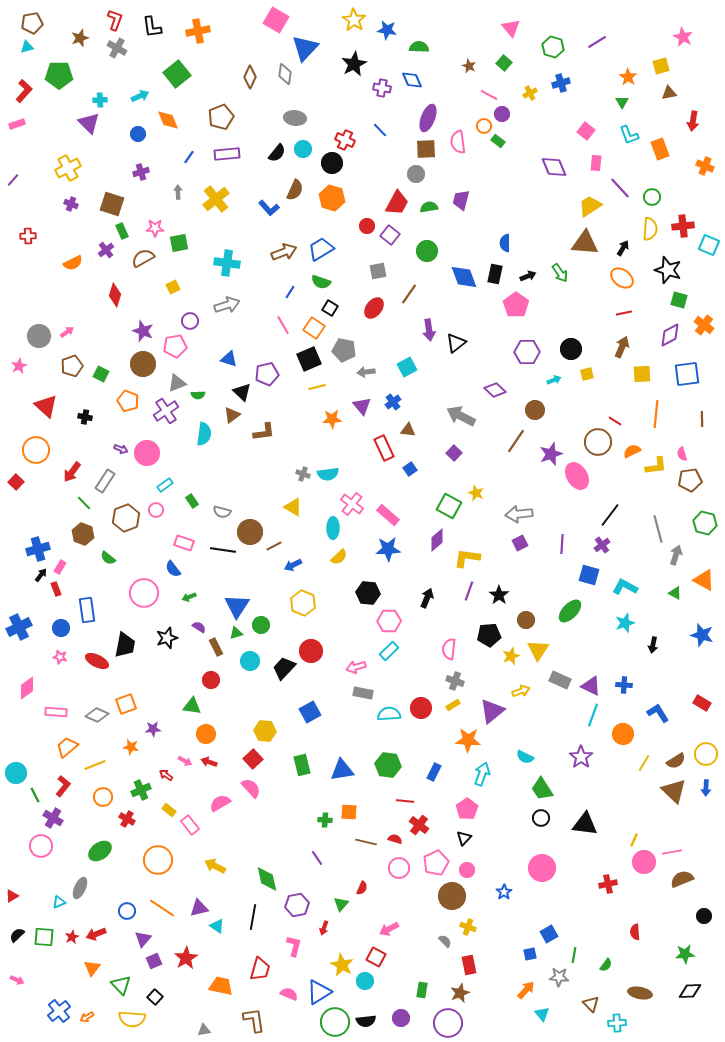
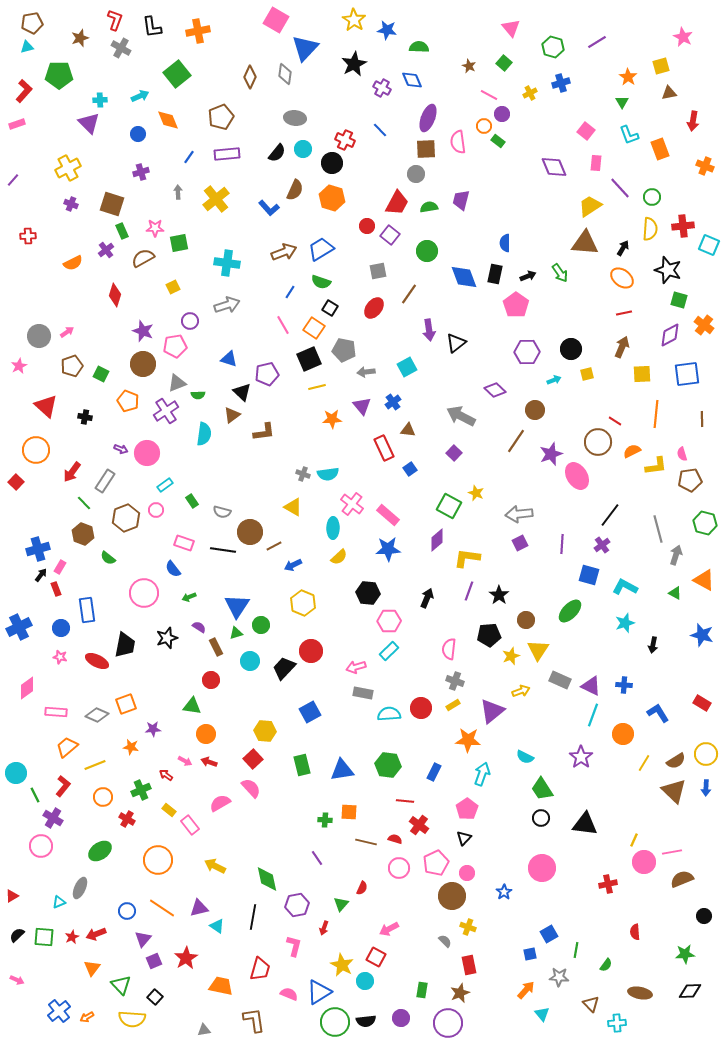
gray cross at (117, 48): moved 4 px right
purple cross at (382, 88): rotated 18 degrees clockwise
pink circle at (467, 870): moved 3 px down
green line at (574, 955): moved 2 px right, 5 px up
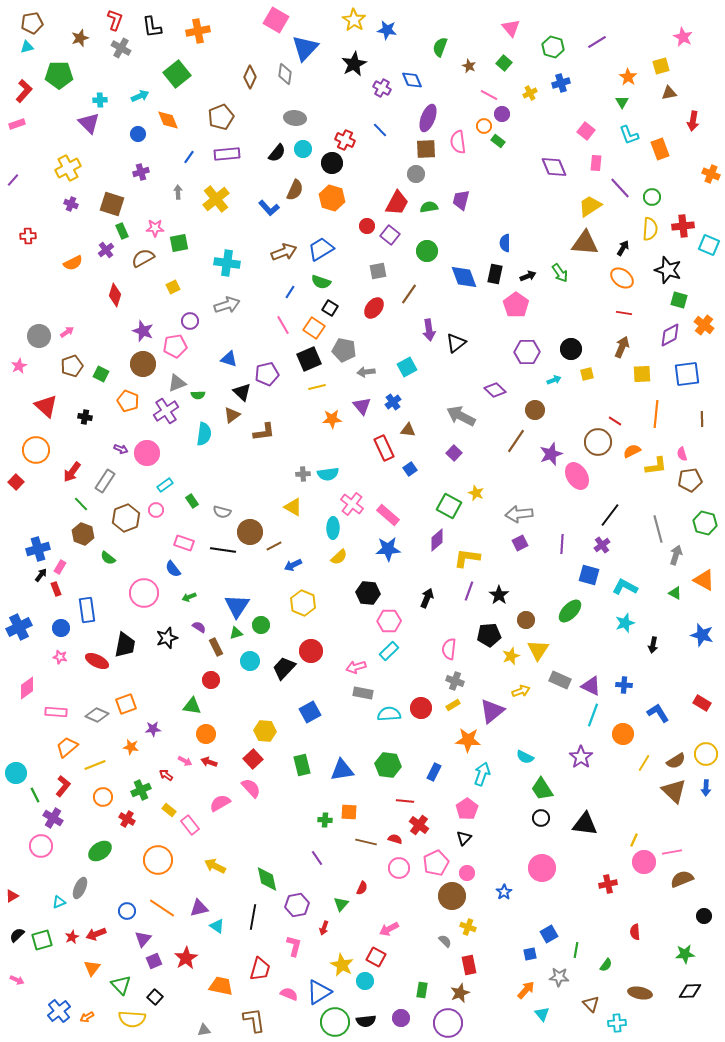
green semicircle at (419, 47): moved 21 px right; rotated 72 degrees counterclockwise
orange cross at (705, 166): moved 6 px right, 8 px down
red line at (624, 313): rotated 21 degrees clockwise
gray cross at (303, 474): rotated 24 degrees counterclockwise
green line at (84, 503): moved 3 px left, 1 px down
green square at (44, 937): moved 2 px left, 3 px down; rotated 20 degrees counterclockwise
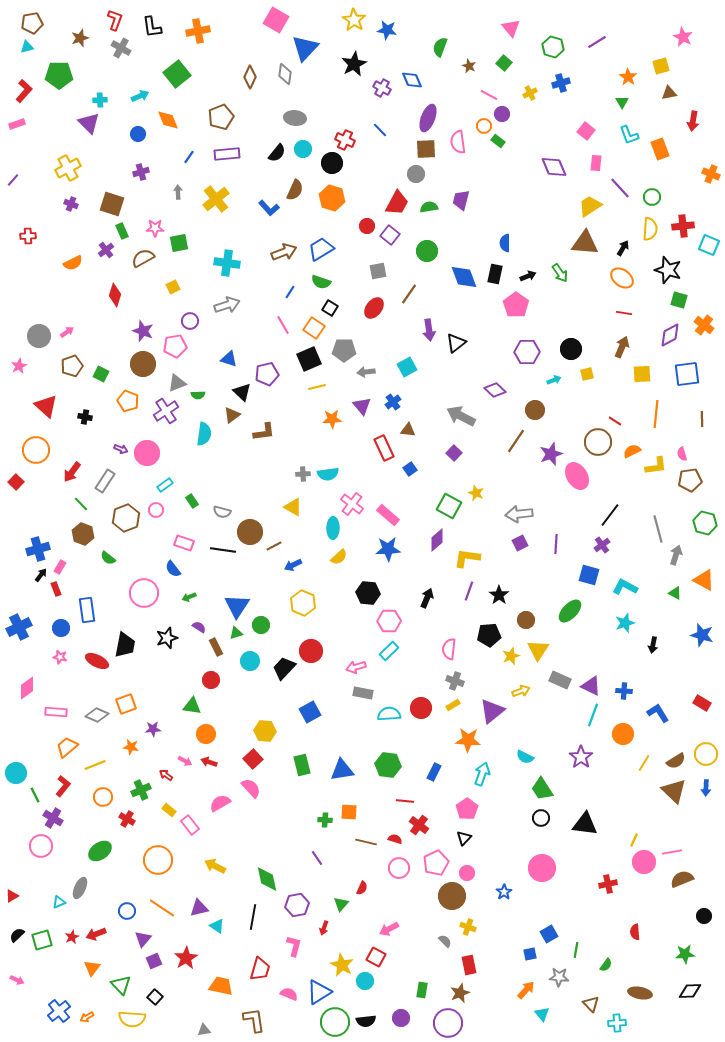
gray pentagon at (344, 350): rotated 10 degrees counterclockwise
purple line at (562, 544): moved 6 px left
blue cross at (624, 685): moved 6 px down
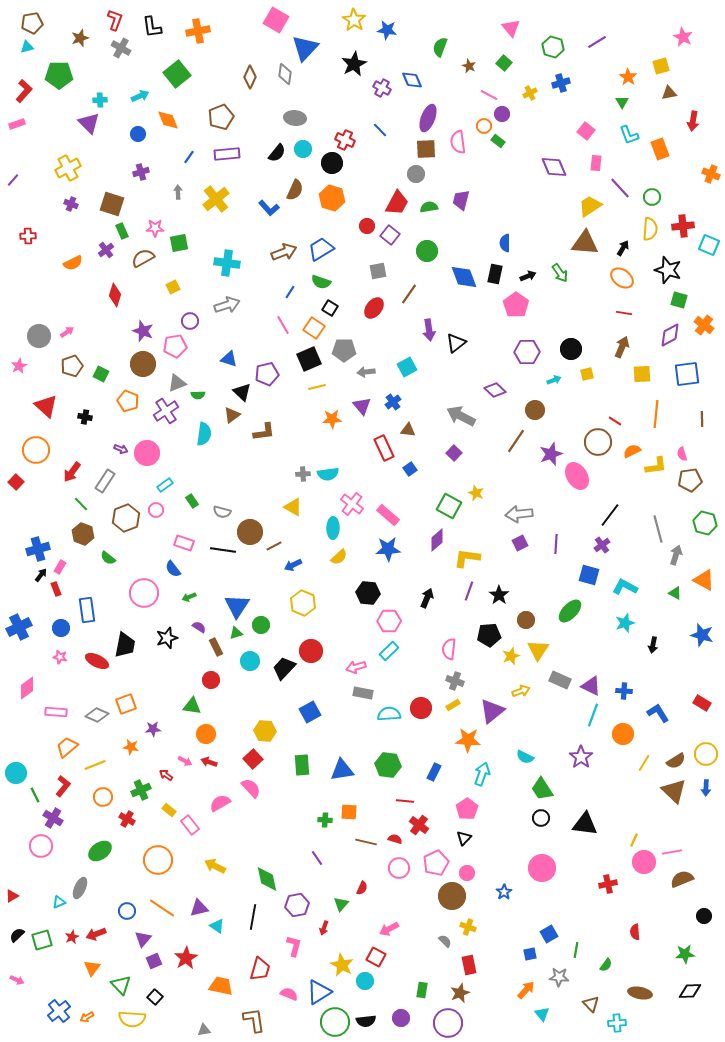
green rectangle at (302, 765): rotated 10 degrees clockwise
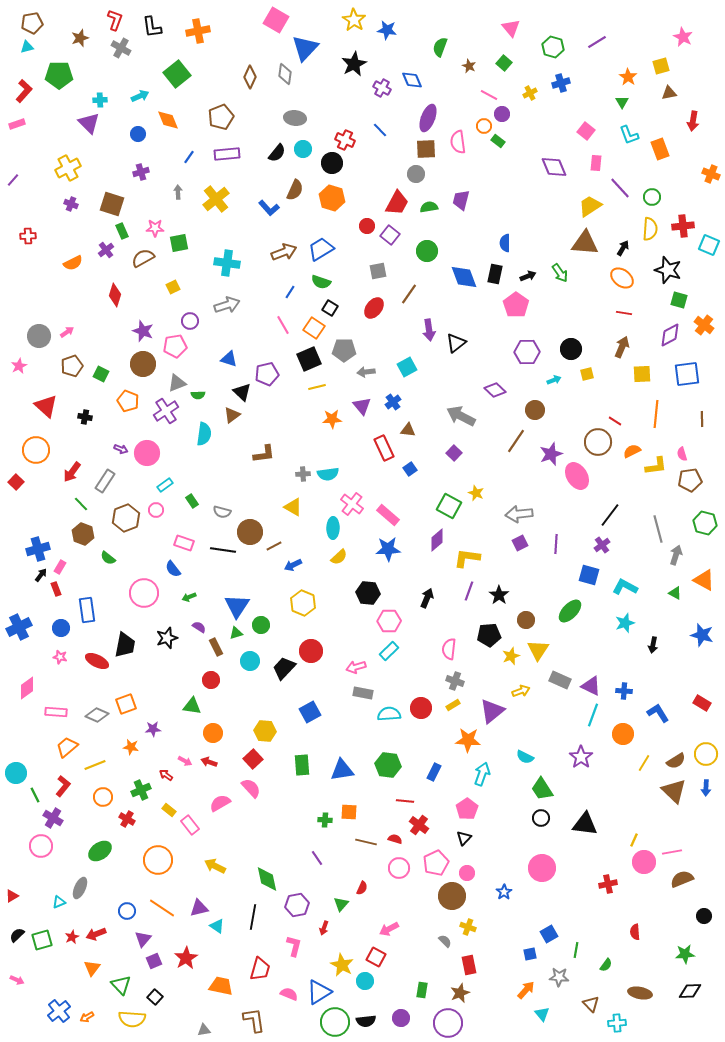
brown L-shape at (264, 432): moved 22 px down
orange circle at (206, 734): moved 7 px right, 1 px up
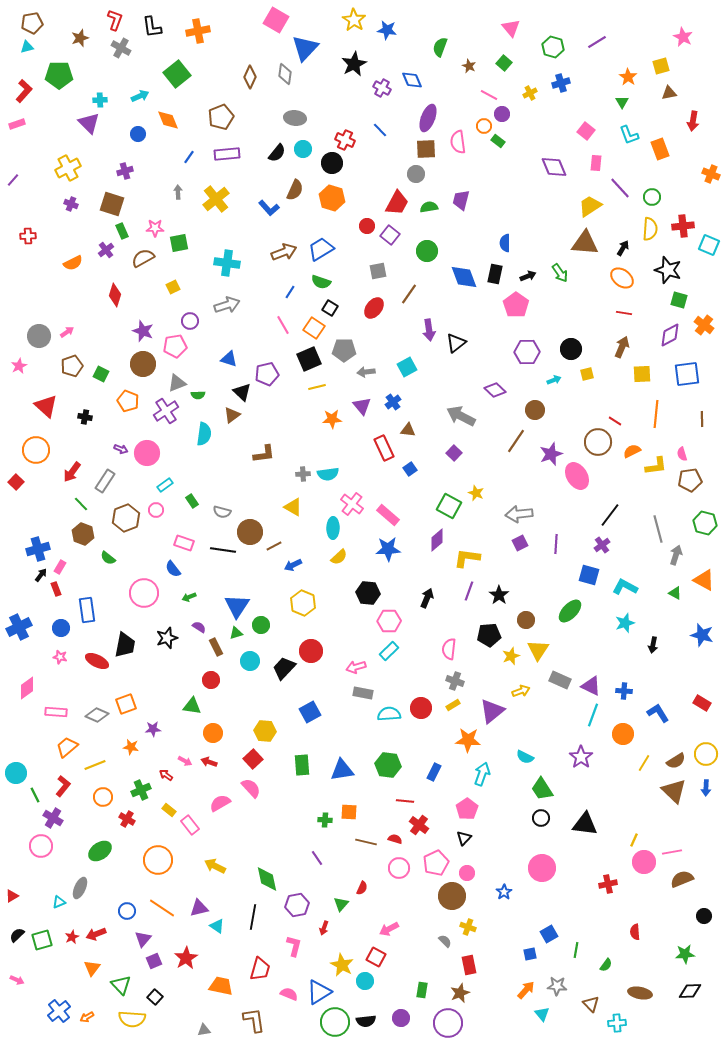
purple cross at (141, 172): moved 16 px left, 1 px up
gray star at (559, 977): moved 2 px left, 9 px down
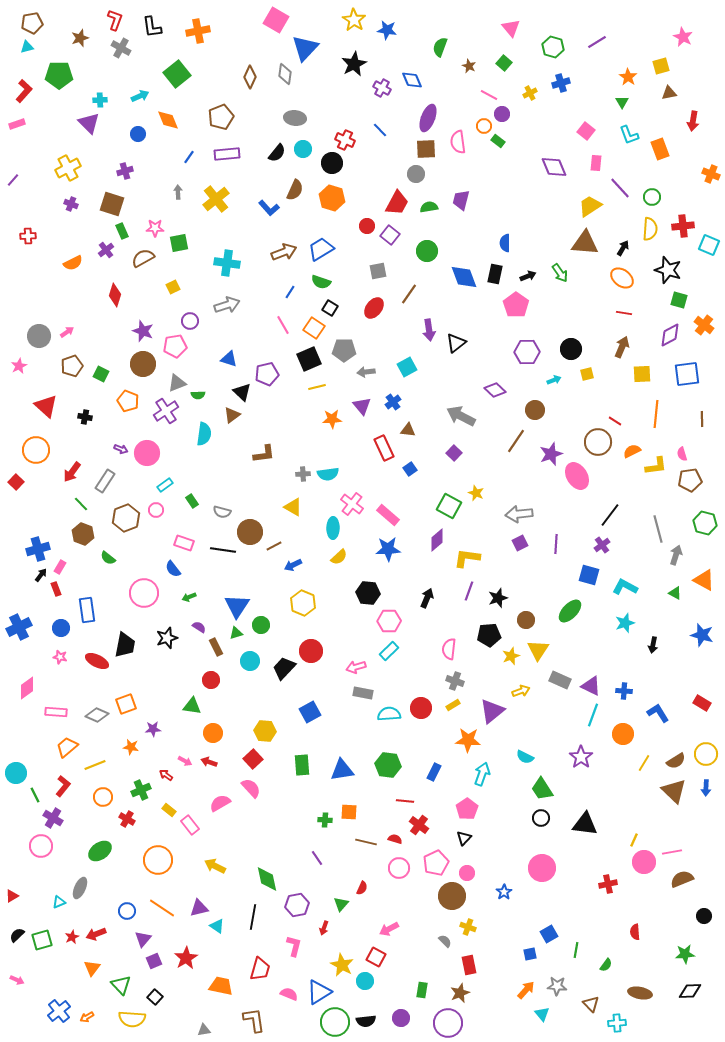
black star at (499, 595): moved 1 px left, 3 px down; rotated 18 degrees clockwise
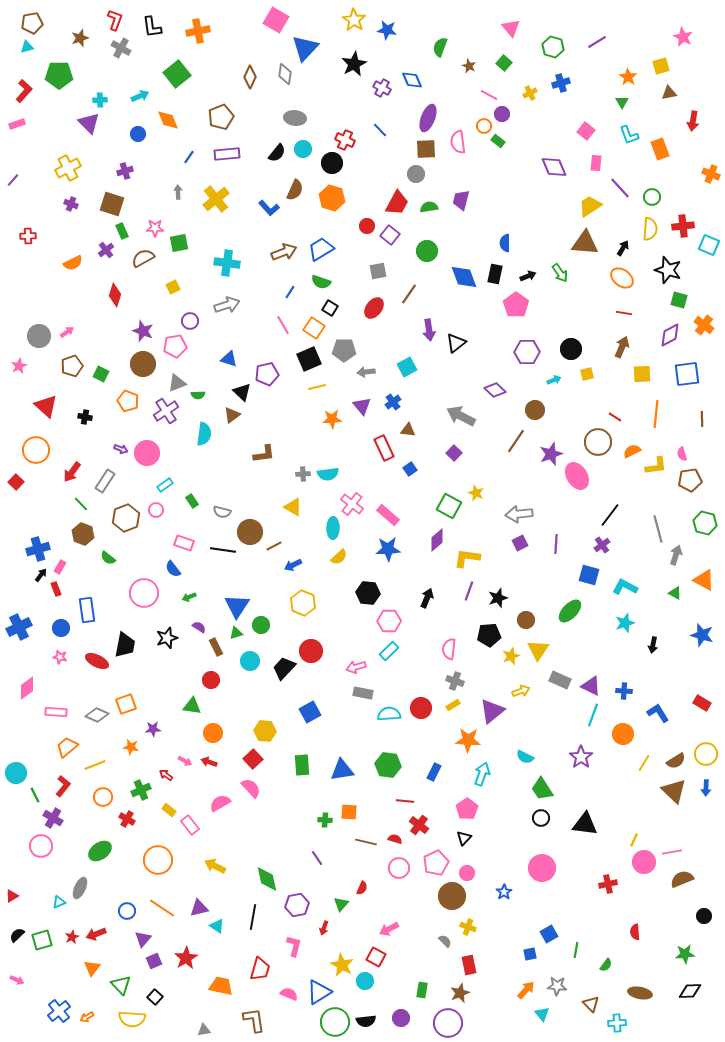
red line at (615, 421): moved 4 px up
